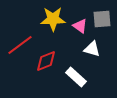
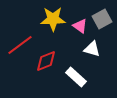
gray square: rotated 24 degrees counterclockwise
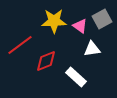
yellow star: moved 1 px right, 2 px down
white triangle: rotated 24 degrees counterclockwise
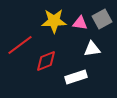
pink triangle: moved 3 px up; rotated 28 degrees counterclockwise
white rectangle: rotated 60 degrees counterclockwise
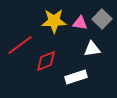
gray square: rotated 18 degrees counterclockwise
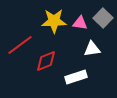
gray square: moved 1 px right, 1 px up
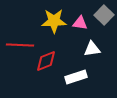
gray square: moved 1 px right, 3 px up
red line: rotated 40 degrees clockwise
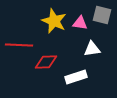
gray square: moved 2 px left; rotated 30 degrees counterclockwise
yellow star: rotated 25 degrees clockwise
red line: moved 1 px left
red diamond: moved 1 px down; rotated 20 degrees clockwise
